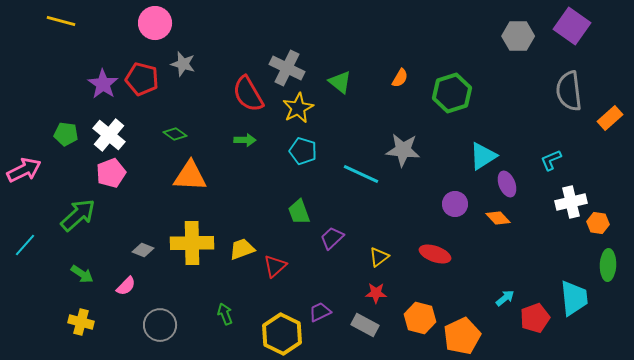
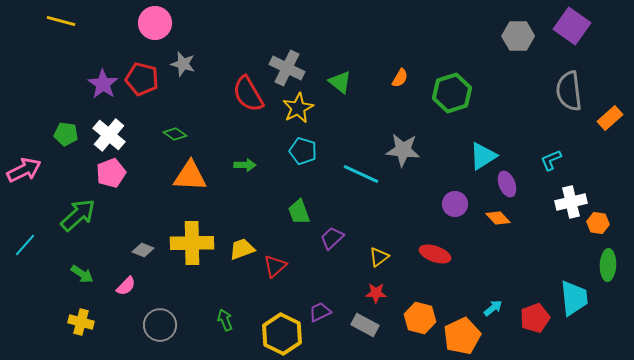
green arrow at (245, 140): moved 25 px down
cyan arrow at (505, 298): moved 12 px left, 10 px down
green arrow at (225, 314): moved 6 px down
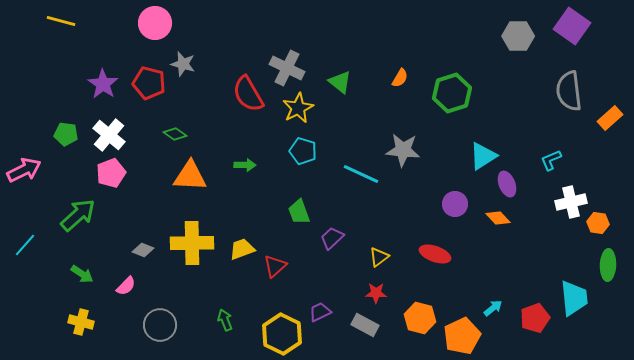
red pentagon at (142, 79): moved 7 px right, 4 px down
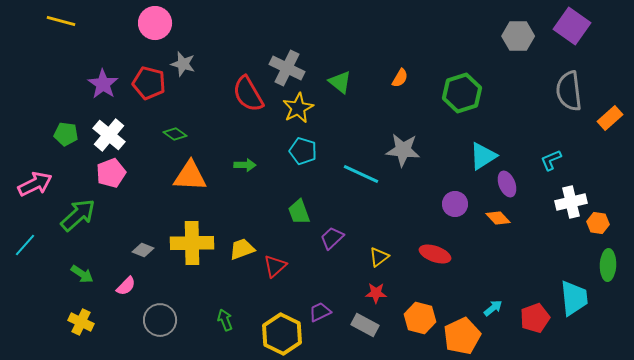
green hexagon at (452, 93): moved 10 px right
pink arrow at (24, 170): moved 11 px right, 14 px down
yellow cross at (81, 322): rotated 10 degrees clockwise
gray circle at (160, 325): moved 5 px up
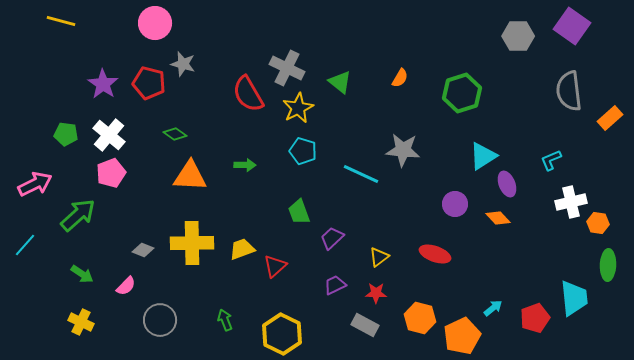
purple trapezoid at (320, 312): moved 15 px right, 27 px up
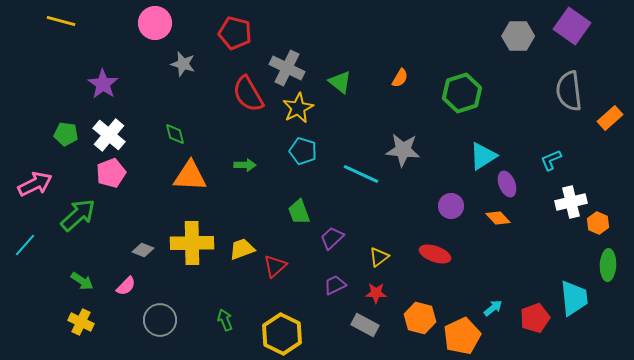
red pentagon at (149, 83): moved 86 px right, 50 px up
green diamond at (175, 134): rotated 40 degrees clockwise
purple circle at (455, 204): moved 4 px left, 2 px down
orange hexagon at (598, 223): rotated 15 degrees clockwise
green arrow at (82, 274): moved 7 px down
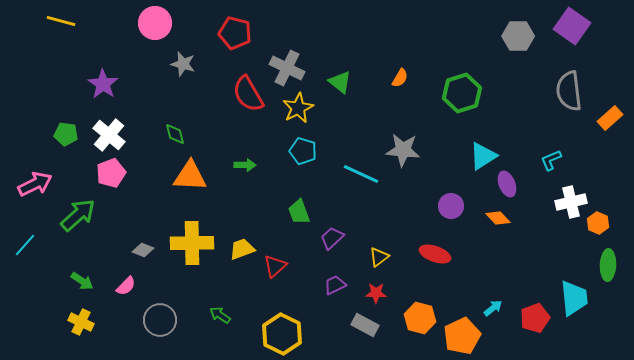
green arrow at (225, 320): moved 5 px left, 5 px up; rotated 35 degrees counterclockwise
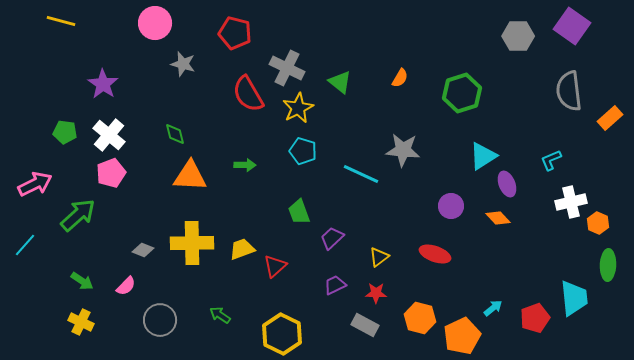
green pentagon at (66, 134): moved 1 px left, 2 px up
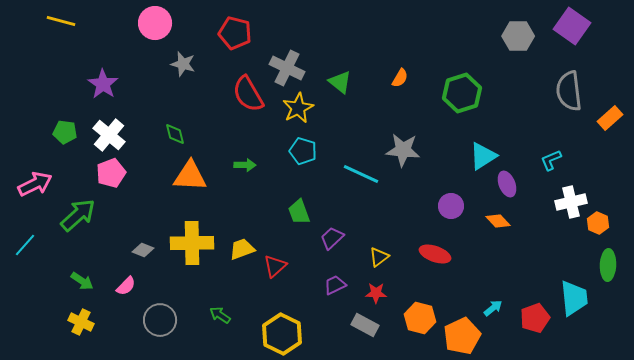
orange diamond at (498, 218): moved 3 px down
